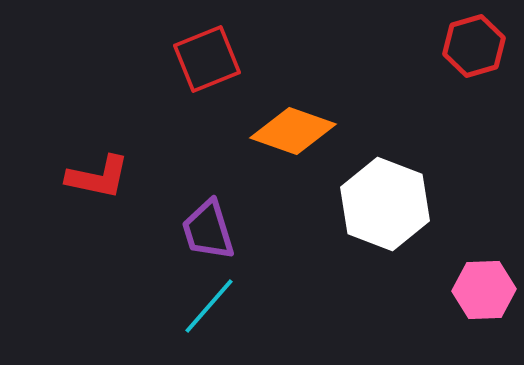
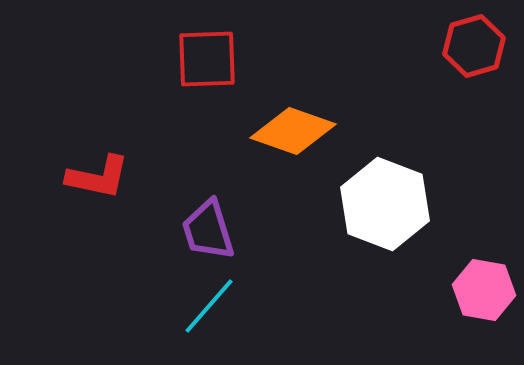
red square: rotated 20 degrees clockwise
pink hexagon: rotated 12 degrees clockwise
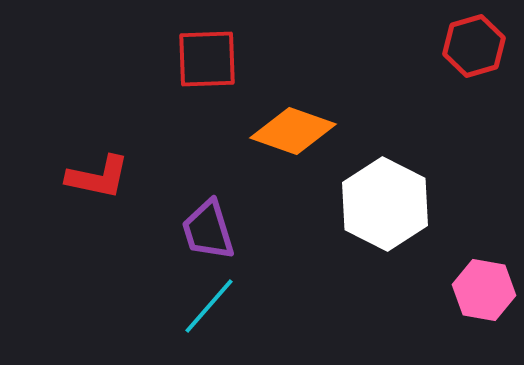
white hexagon: rotated 6 degrees clockwise
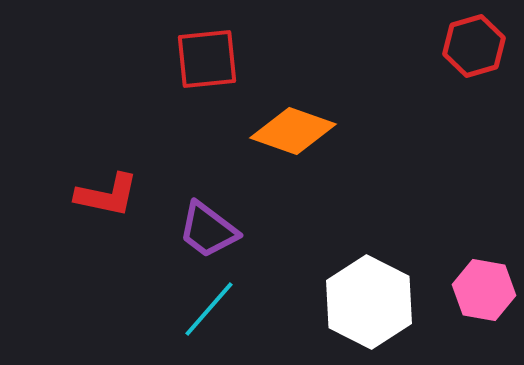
red square: rotated 4 degrees counterclockwise
red L-shape: moved 9 px right, 18 px down
white hexagon: moved 16 px left, 98 px down
purple trapezoid: rotated 36 degrees counterclockwise
cyan line: moved 3 px down
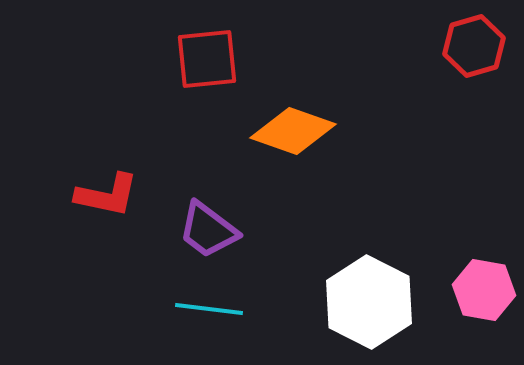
cyan line: rotated 56 degrees clockwise
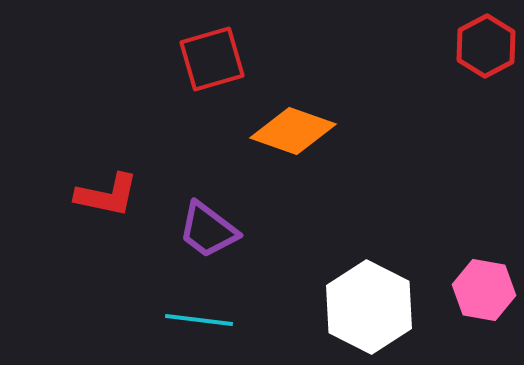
red hexagon: moved 12 px right; rotated 12 degrees counterclockwise
red square: moved 5 px right; rotated 10 degrees counterclockwise
white hexagon: moved 5 px down
cyan line: moved 10 px left, 11 px down
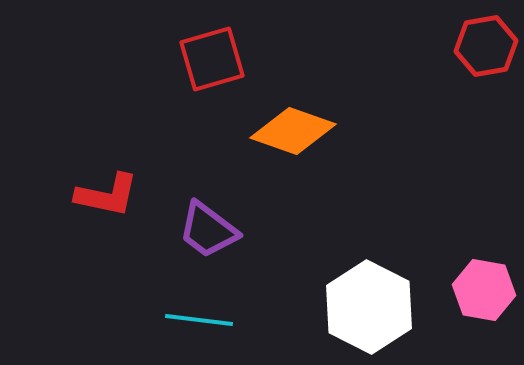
red hexagon: rotated 18 degrees clockwise
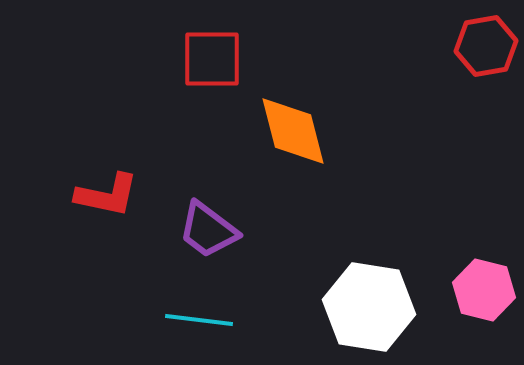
red square: rotated 16 degrees clockwise
orange diamond: rotated 56 degrees clockwise
pink hexagon: rotated 4 degrees clockwise
white hexagon: rotated 18 degrees counterclockwise
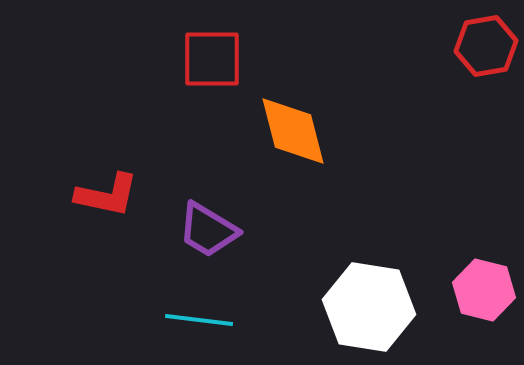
purple trapezoid: rotated 6 degrees counterclockwise
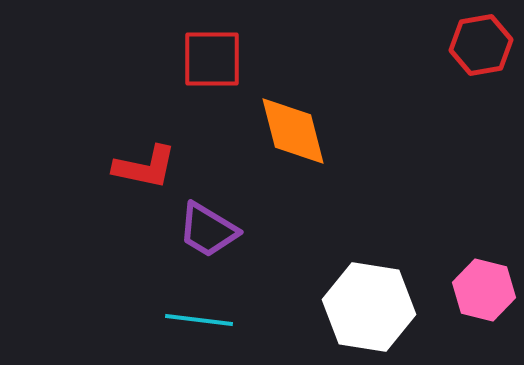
red hexagon: moved 5 px left, 1 px up
red L-shape: moved 38 px right, 28 px up
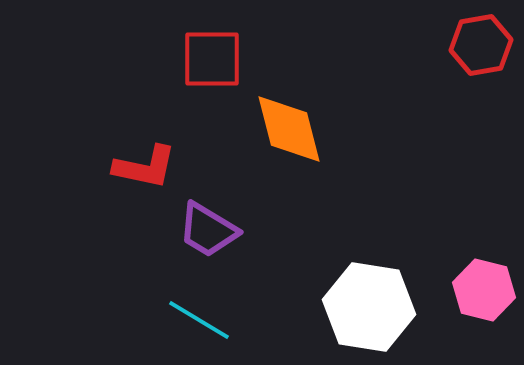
orange diamond: moved 4 px left, 2 px up
cyan line: rotated 24 degrees clockwise
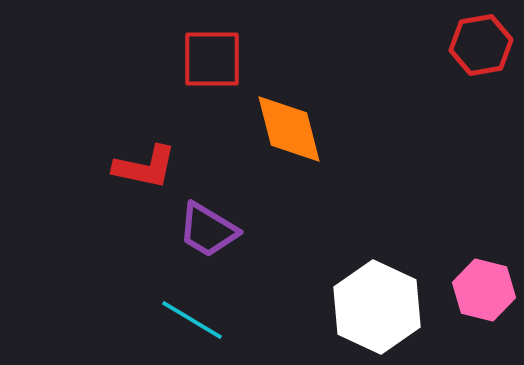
white hexagon: moved 8 px right; rotated 16 degrees clockwise
cyan line: moved 7 px left
